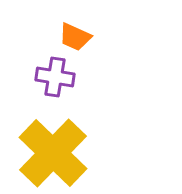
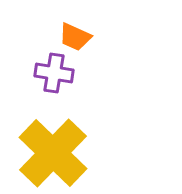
purple cross: moved 1 px left, 4 px up
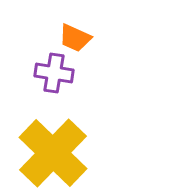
orange trapezoid: moved 1 px down
